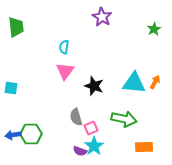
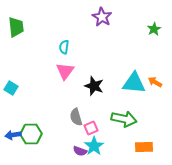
orange arrow: rotated 88 degrees counterclockwise
cyan square: rotated 24 degrees clockwise
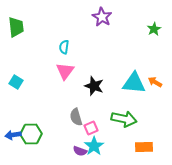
cyan square: moved 5 px right, 6 px up
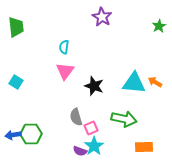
green star: moved 5 px right, 3 px up
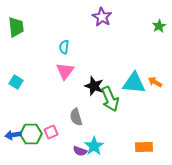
green arrow: moved 14 px left, 20 px up; rotated 55 degrees clockwise
pink square: moved 40 px left, 4 px down
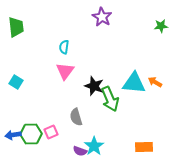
green star: moved 2 px right; rotated 24 degrees clockwise
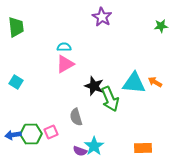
cyan semicircle: rotated 80 degrees clockwise
pink triangle: moved 7 px up; rotated 24 degrees clockwise
orange rectangle: moved 1 px left, 1 px down
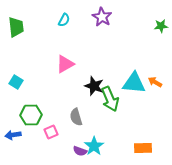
cyan semicircle: moved 27 px up; rotated 120 degrees clockwise
green hexagon: moved 19 px up
